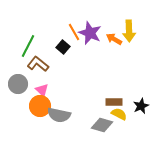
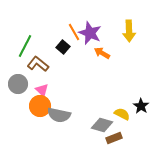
orange arrow: moved 12 px left, 14 px down
green line: moved 3 px left
brown rectangle: moved 36 px down; rotated 21 degrees counterclockwise
black star: rotated 14 degrees counterclockwise
yellow semicircle: moved 3 px right
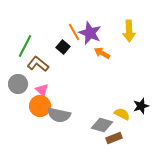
black star: rotated 21 degrees clockwise
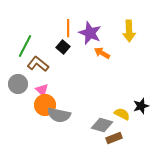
orange line: moved 6 px left, 4 px up; rotated 30 degrees clockwise
orange circle: moved 5 px right, 1 px up
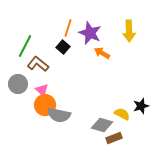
orange line: rotated 18 degrees clockwise
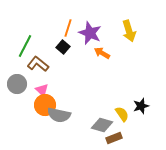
yellow arrow: rotated 15 degrees counterclockwise
gray circle: moved 1 px left
yellow semicircle: rotated 28 degrees clockwise
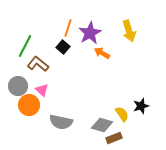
purple star: rotated 20 degrees clockwise
gray circle: moved 1 px right, 2 px down
orange circle: moved 16 px left
gray semicircle: moved 2 px right, 7 px down
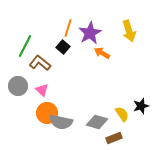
brown L-shape: moved 2 px right, 1 px up
orange circle: moved 18 px right, 8 px down
gray diamond: moved 5 px left, 3 px up
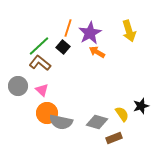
green line: moved 14 px right; rotated 20 degrees clockwise
orange arrow: moved 5 px left, 1 px up
